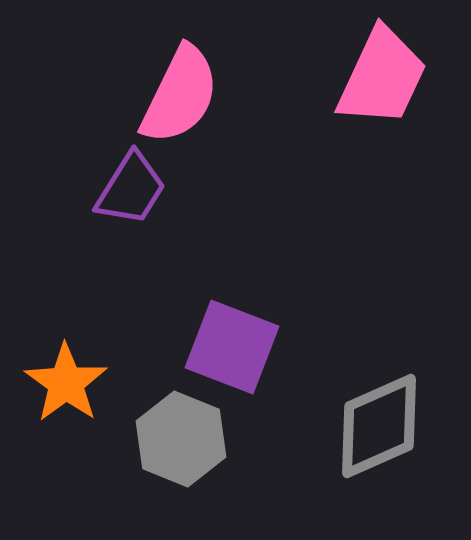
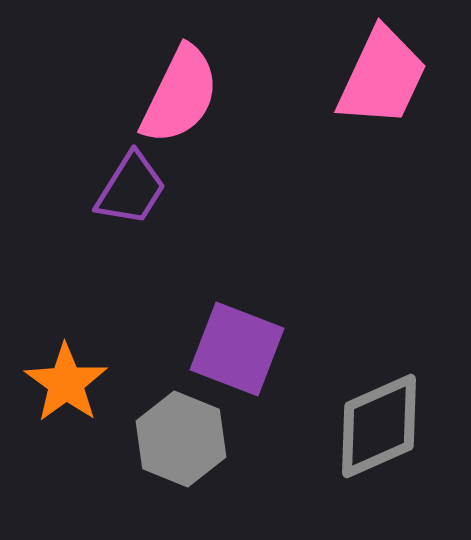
purple square: moved 5 px right, 2 px down
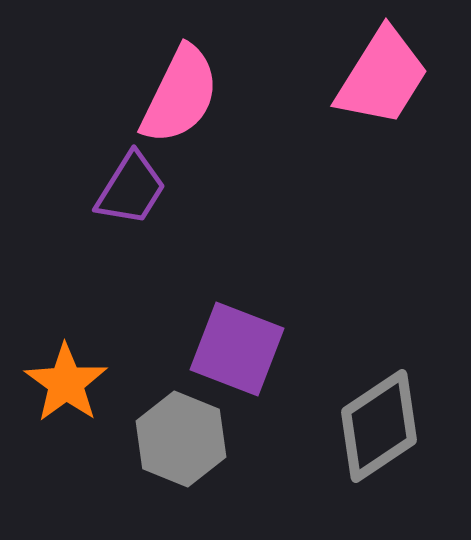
pink trapezoid: rotated 7 degrees clockwise
gray diamond: rotated 10 degrees counterclockwise
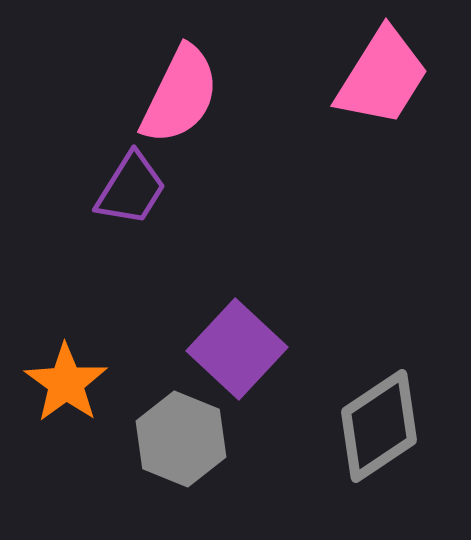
purple square: rotated 22 degrees clockwise
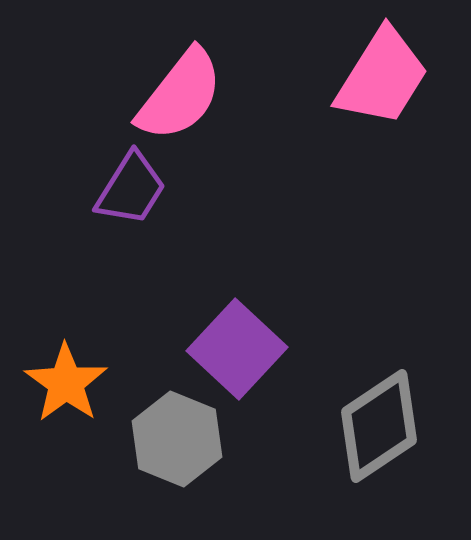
pink semicircle: rotated 12 degrees clockwise
gray hexagon: moved 4 px left
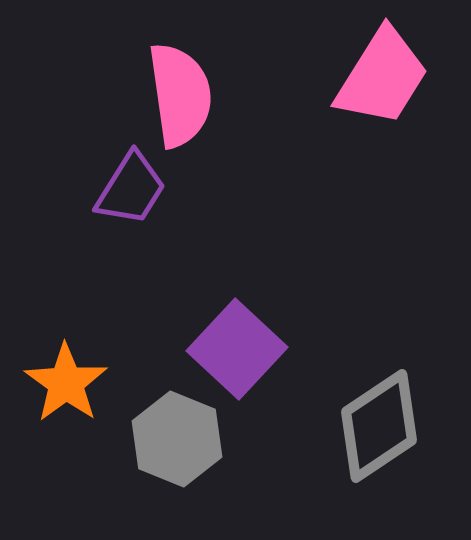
pink semicircle: rotated 46 degrees counterclockwise
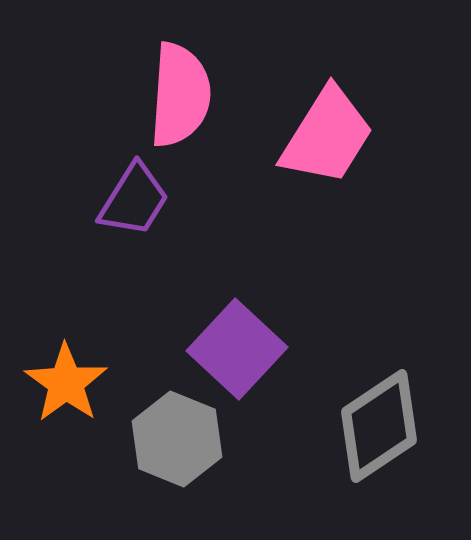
pink trapezoid: moved 55 px left, 59 px down
pink semicircle: rotated 12 degrees clockwise
purple trapezoid: moved 3 px right, 11 px down
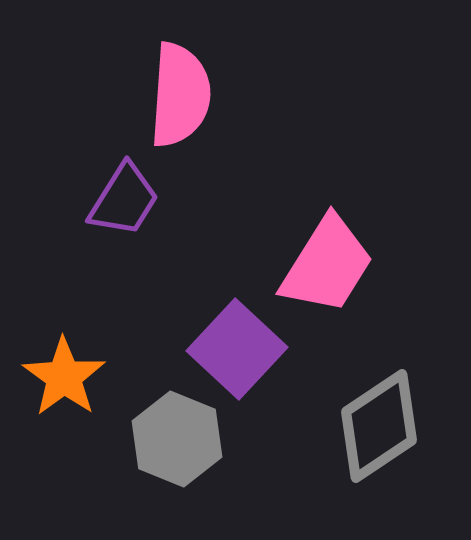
pink trapezoid: moved 129 px down
purple trapezoid: moved 10 px left
orange star: moved 2 px left, 6 px up
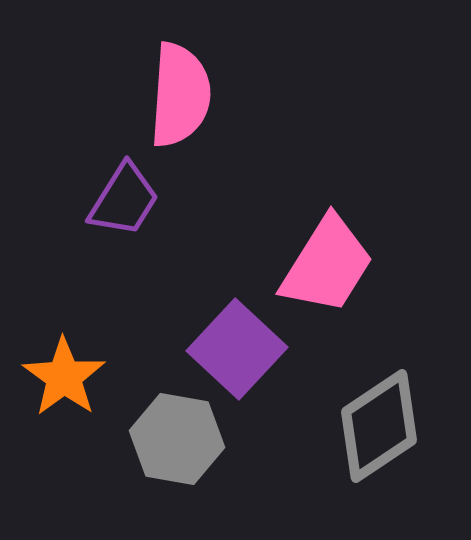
gray hexagon: rotated 12 degrees counterclockwise
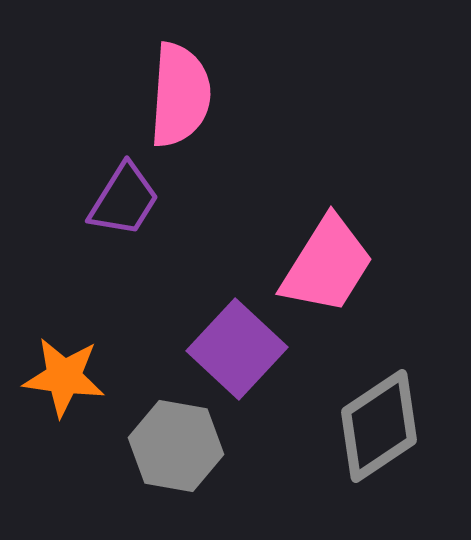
orange star: rotated 28 degrees counterclockwise
gray hexagon: moved 1 px left, 7 px down
